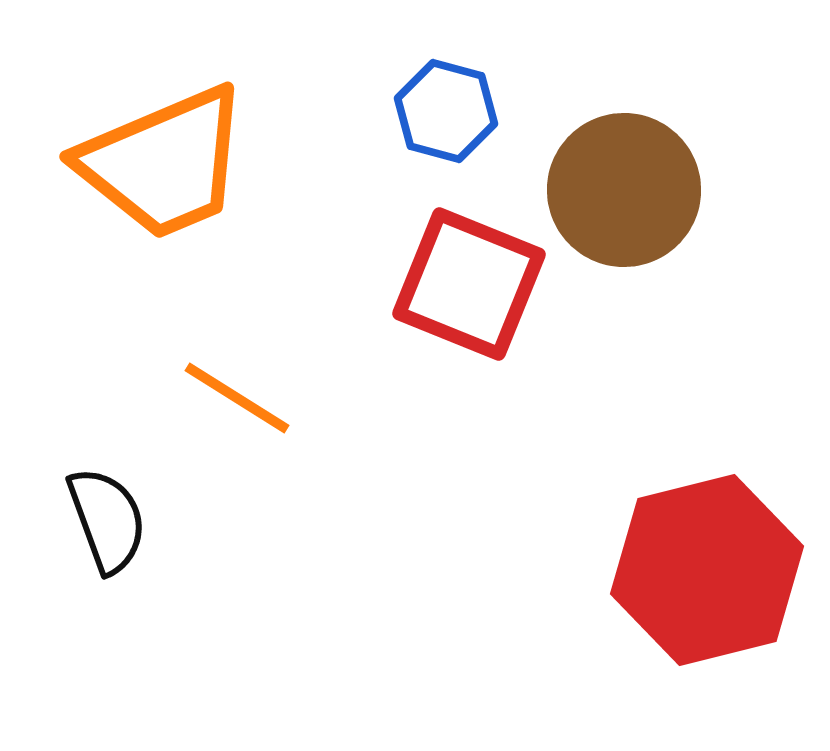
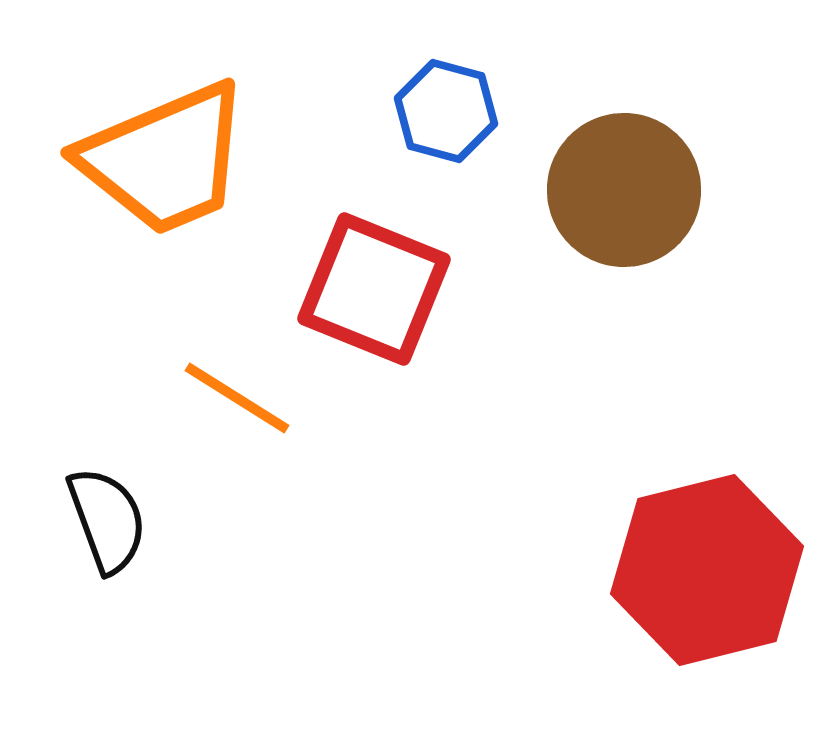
orange trapezoid: moved 1 px right, 4 px up
red square: moved 95 px left, 5 px down
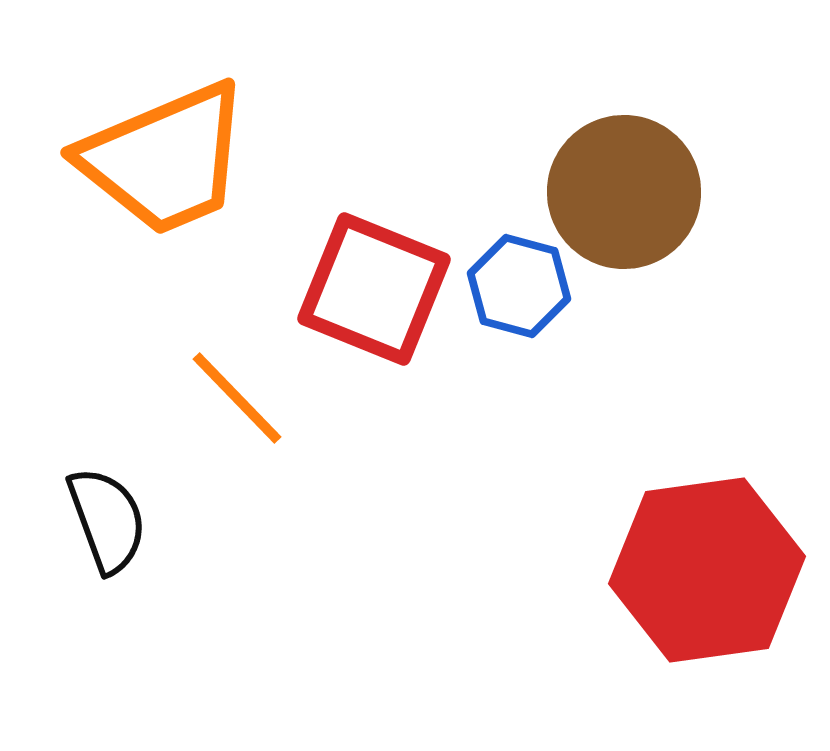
blue hexagon: moved 73 px right, 175 px down
brown circle: moved 2 px down
orange line: rotated 14 degrees clockwise
red hexagon: rotated 6 degrees clockwise
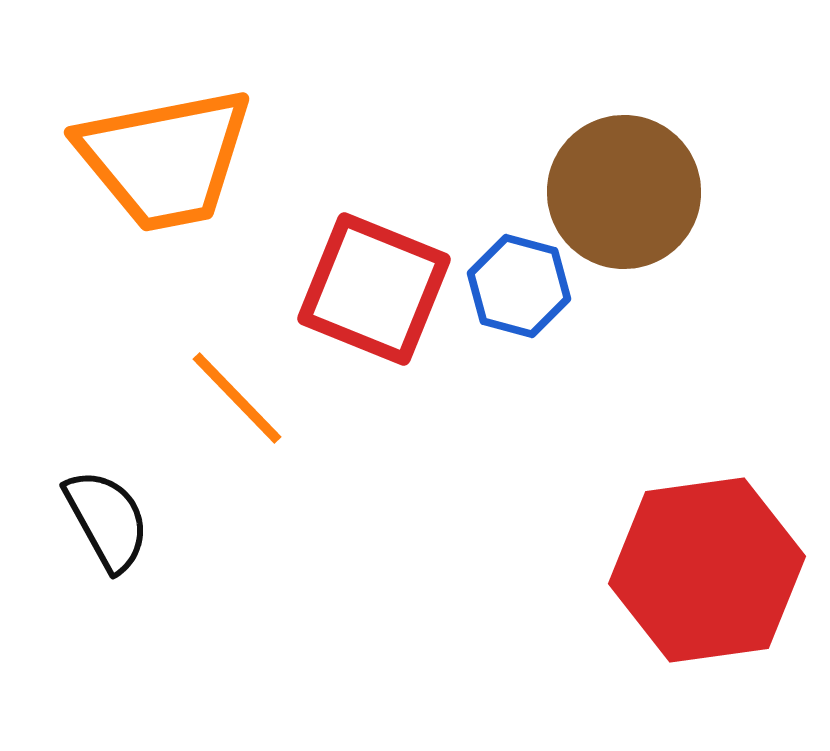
orange trapezoid: rotated 12 degrees clockwise
black semicircle: rotated 9 degrees counterclockwise
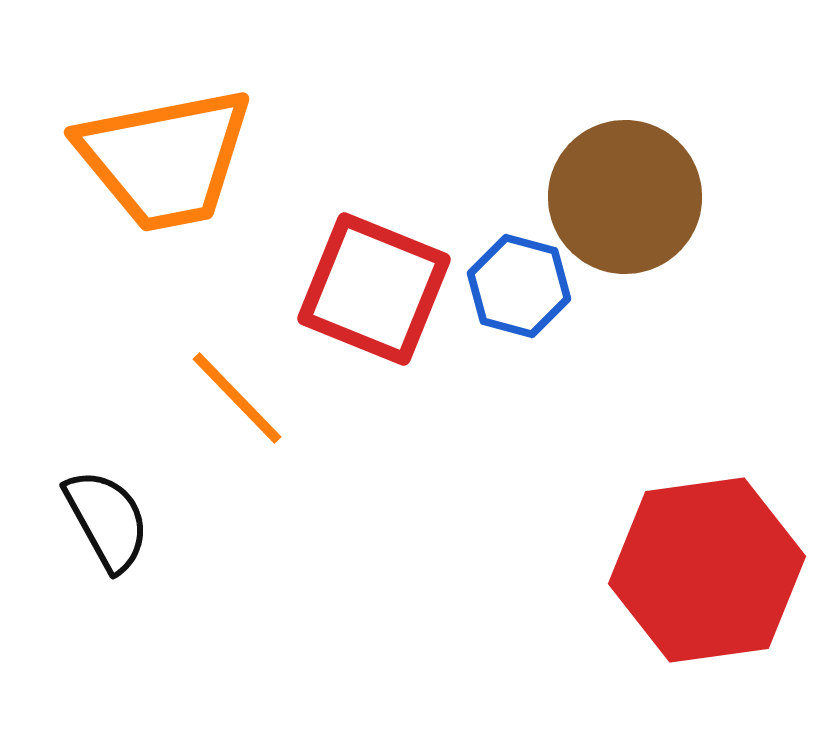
brown circle: moved 1 px right, 5 px down
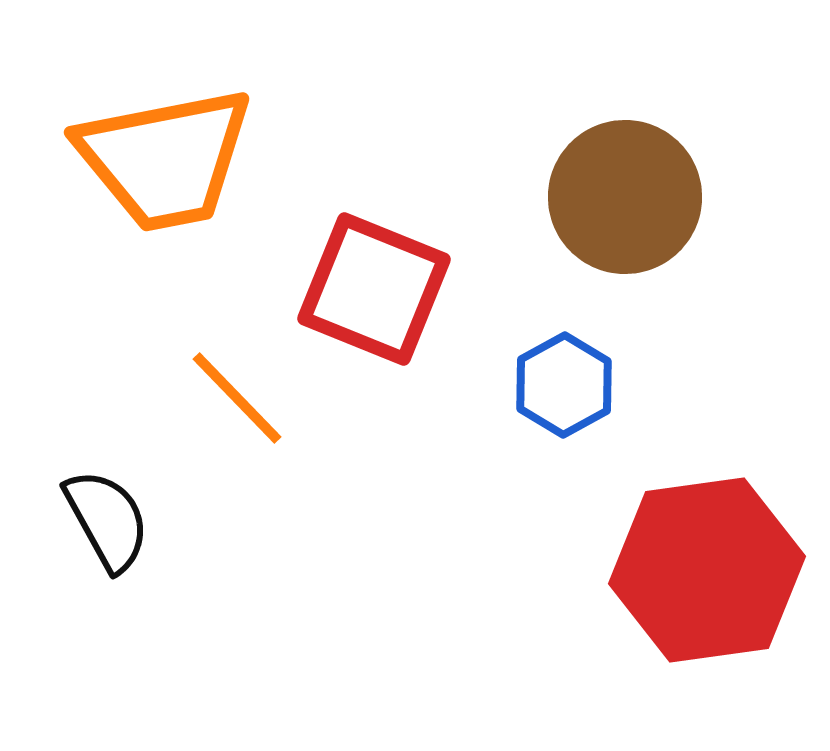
blue hexagon: moved 45 px right, 99 px down; rotated 16 degrees clockwise
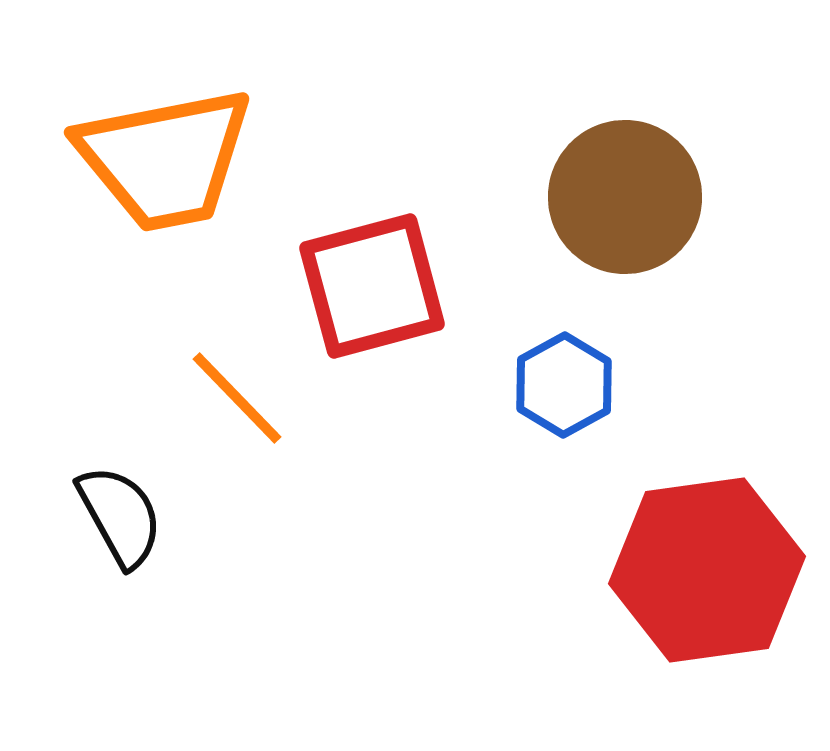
red square: moved 2 px left, 3 px up; rotated 37 degrees counterclockwise
black semicircle: moved 13 px right, 4 px up
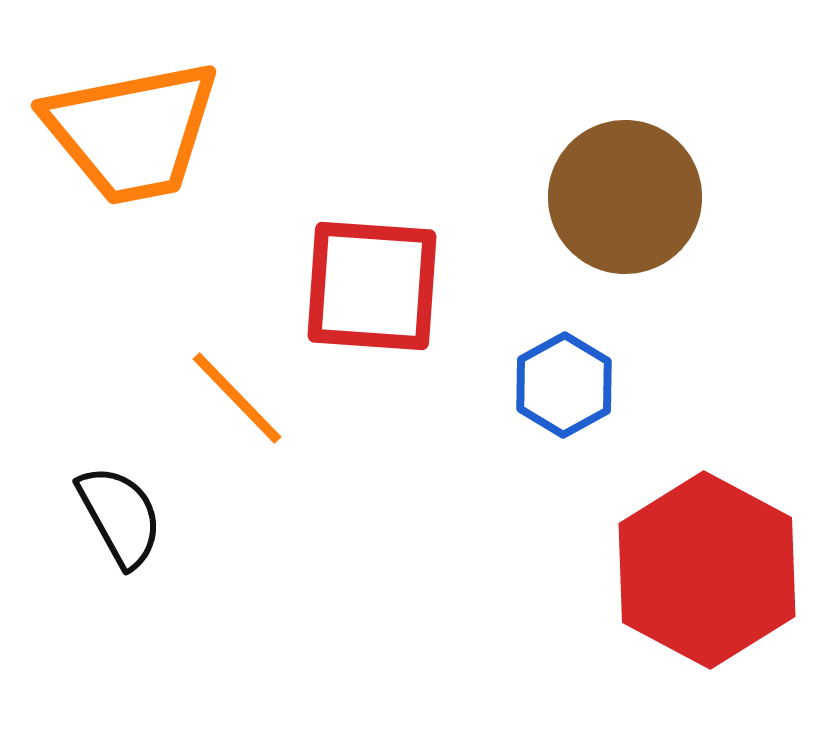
orange trapezoid: moved 33 px left, 27 px up
red square: rotated 19 degrees clockwise
red hexagon: rotated 24 degrees counterclockwise
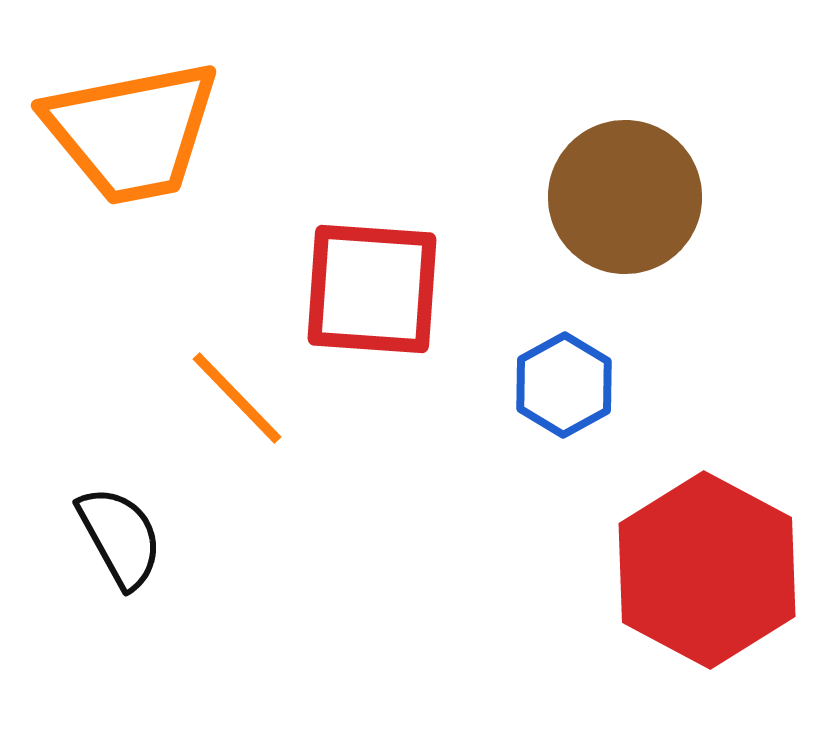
red square: moved 3 px down
black semicircle: moved 21 px down
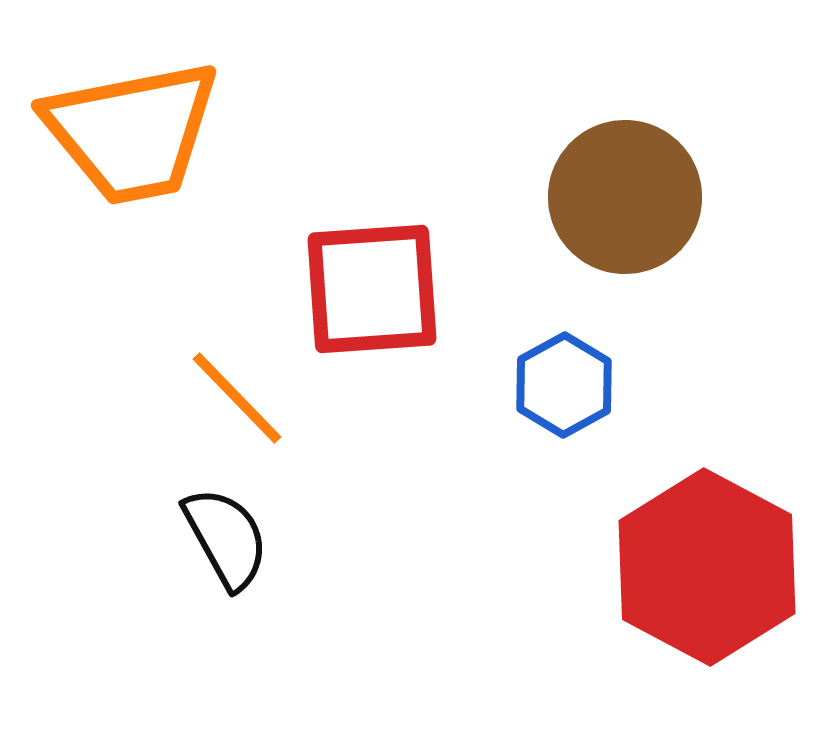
red square: rotated 8 degrees counterclockwise
black semicircle: moved 106 px right, 1 px down
red hexagon: moved 3 px up
